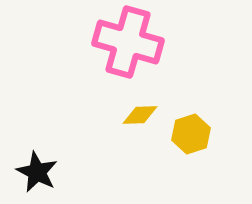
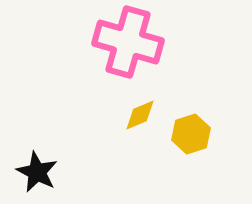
yellow diamond: rotated 21 degrees counterclockwise
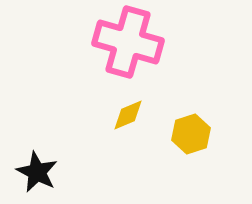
yellow diamond: moved 12 px left
